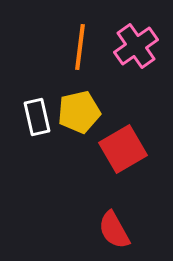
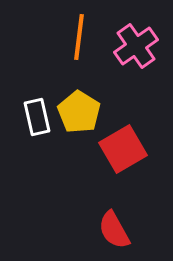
orange line: moved 1 px left, 10 px up
yellow pentagon: rotated 27 degrees counterclockwise
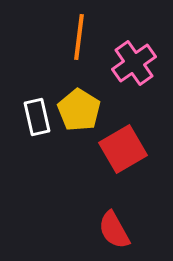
pink cross: moved 2 px left, 17 px down
yellow pentagon: moved 2 px up
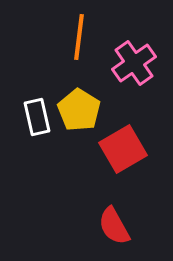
red semicircle: moved 4 px up
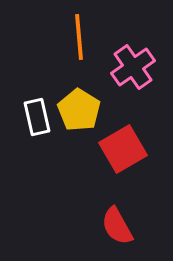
orange line: rotated 12 degrees counterclockwise
pink cross: moved 1 px left, 4 px down
red semicircle: moved 3 px right
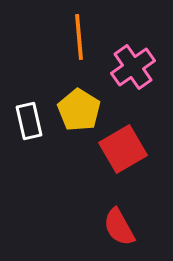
white rectangle: moved 8 px left, 4 px down
red semicircle: moved 2 px right, 1 px down
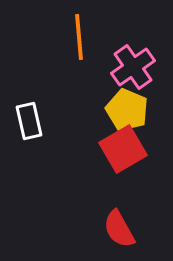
yellow pentagon: moved 48 px right; rotated 9 degrees counterclockwise
red semicircle: moved 2 px down
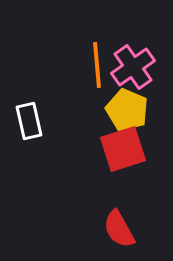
orange line: moved 18 px right, 28 px down
red square: rotated 12 degrees clockwise
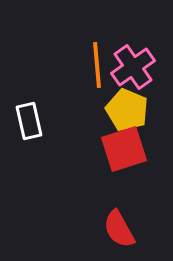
red square: moved 1 px right
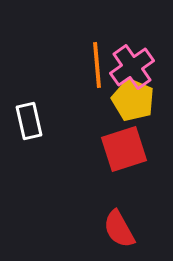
pink cross: moved 1 px left
yellow pentagon: moved 6 px right, 10 px up
